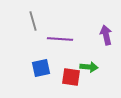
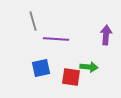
purple arrow: rotated 18 degrees clockwise
purple line: moved 4 px left
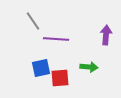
gray line: rotated 18 degrees counterclockwise
red square: moved 11 px left, 1 px down; rotated 12 degrees counterclockwise
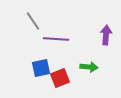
red square: rotated 18 degrees counterclockwise
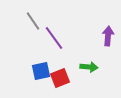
purple arrow: moved 2 px right, 1 px down
purple line: moved 2 px left, 1 px up; rotated 50 degrees clockwise
blue square: moved 3 px down
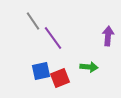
purple line: moved 1 px left
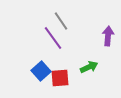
gray line: moved 28 px right
green arrow: rotated 30 degrees counterclockwise
blue square: rotated 30 degrees counterclockwise
red square: rotated 18 degrees clockwise
